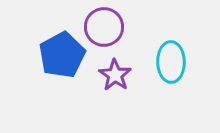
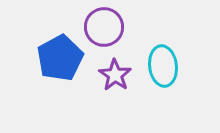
blue pentagon: moved 2 px left, 3 px down
cyan ellipse: moved 8 px left, 4 px down; rotated 6 degrees counterclockwise
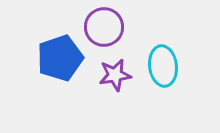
blue pentagon: rotated 9 degrees clockwise
purple star: rotated 28 degrees clockwise
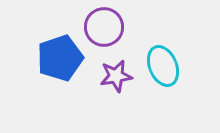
cyan ellipse: rotated 15 degrees counterclockwise
purple star: moved 1 px right, 1 px down
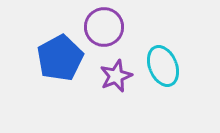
blue pentagon: rotated 9 degrees counterclockwise
purple star: rotated 12 degrees counterclockwise
